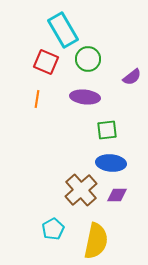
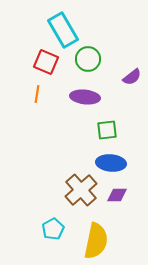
orange line: moved 5 px up
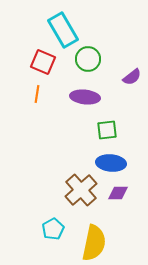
red square: moved 3 px left
purple diamond: moved 1 px right, 2 px up
yellow semicircle: moved 2 px left, 2 px down
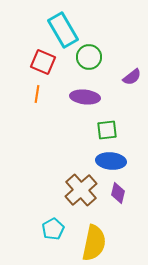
green circle: moved 1 px right, 2 px up
blue ellipse: moved 2 px up
purple diamond: rotated 75 degrees counterclockwise
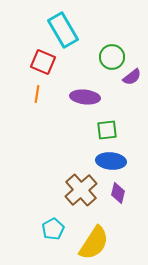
green circle: moved 23 px right
yellow semicircle: rotated 21 degrees clockwise
